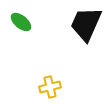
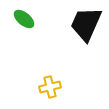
green ellipse: moved 3 px right, 3 px up
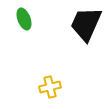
green ellipse: rotated 30 degrees clockwise
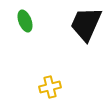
green ellipse: moved 1 px right, 2 px down
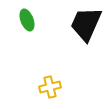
green ellipse: moved 2 px right, 1 px up
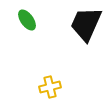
green ellipse: rotated 15 degrees counterclockwise
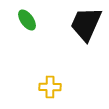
yellow cross: rotated 15 degrees clockwise
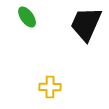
green ellipse: moved 3 px up
